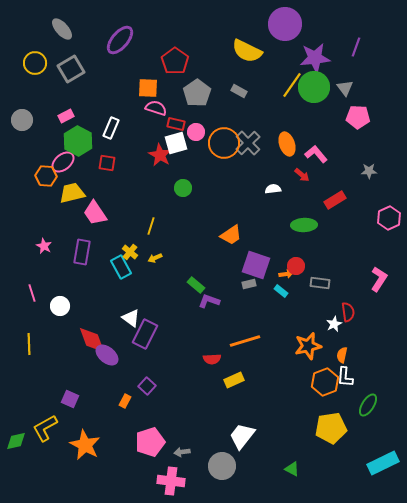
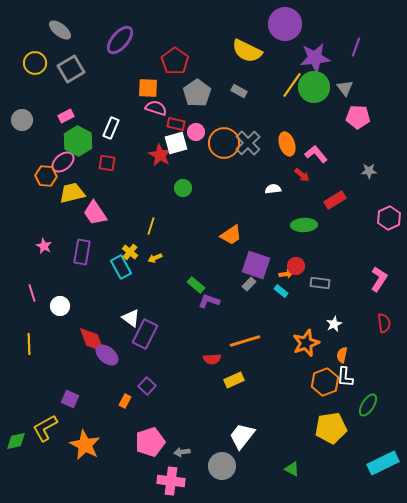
gray ellipse at (62, 29): moved 2 px left, 1 px down; rotated 10 degrees counterclockwise
gray rectangle at (249, 284): rotated 32 degrees counterclockwise
red semicircle at (348, 312): moved 36 px right, 11 px down
orange star at (308, 346): moved 2 px left, 3 px up; rotated 8 degrees counterclockwise
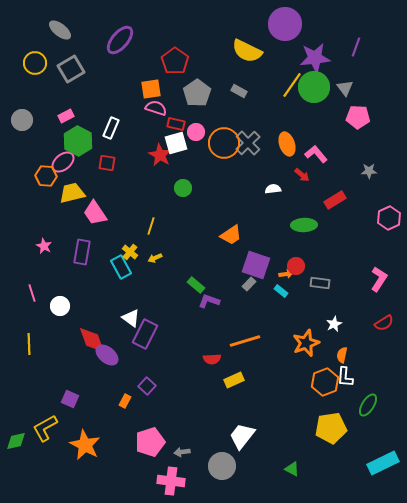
orange square at (148, 88): moved 3 px right, 1 px down; rotated 10 degrees counterclockwise
red semicircle at (384, 323): rotated 66 degrees clockwise
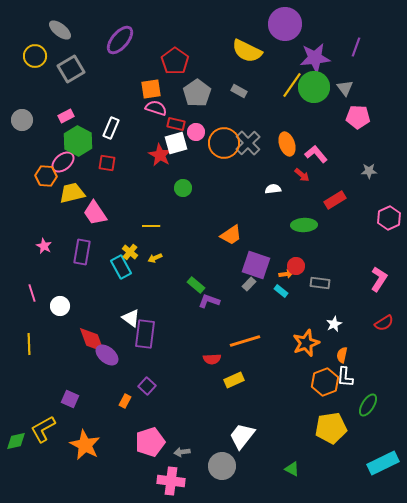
yellow circle at (35, 63): moved 7 px up
yellow line at (151, 226): rotated 72 degrees clockwise
purple rectangle at (145, 334): rotated 20 degrees counterclockwise
yellow L-shape at (45, 428): moved 2 px left, 1 px down
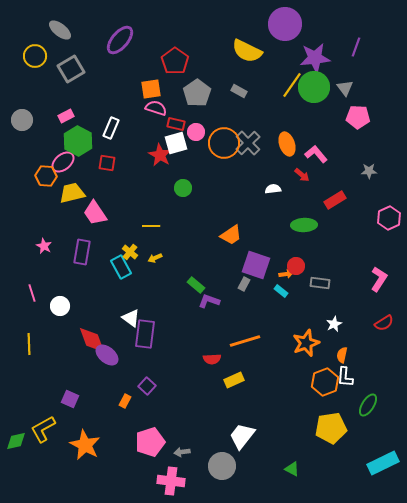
gray rectangle at (249, 284): moved 5 px left; rotated 16 degrees counterclockwise
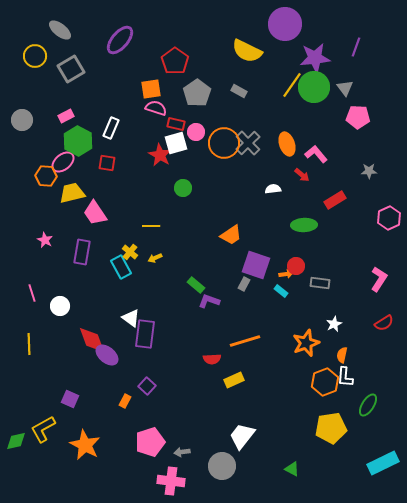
pink star at (44, 246): moved 1 px right, 6 px up
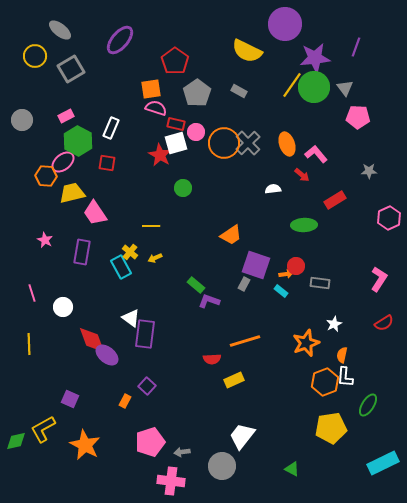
white circle at (60, 306): moved 3 px right, 1 px down
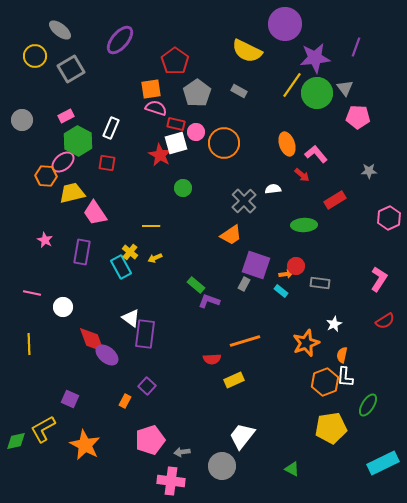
green circle at (314, 87): moved 3 px right, 6 px down
gray cross at (248, 143): moved 4 px left, 58 px down
pink line at (32, 293): rotated 60 degrees counterclockwise
red semicircle at (384, 323): moved 1 px right, 2 px up
pink pentagon at (150, 442): moved 2 px up
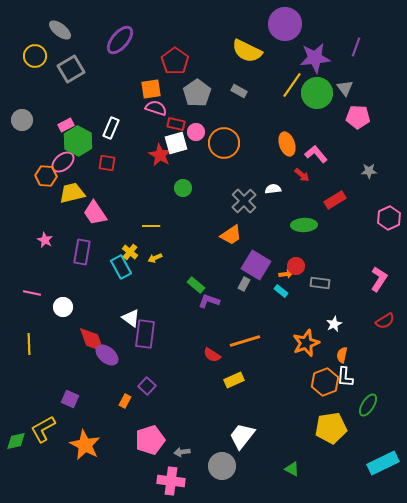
pink rectangle at (66, 116): moved 9 px down
purple square at (256, 265): rotated 12 degrees clockwise
red semicircle at (212, 359): moved 4 px up; rotated 36 degrees clockwise
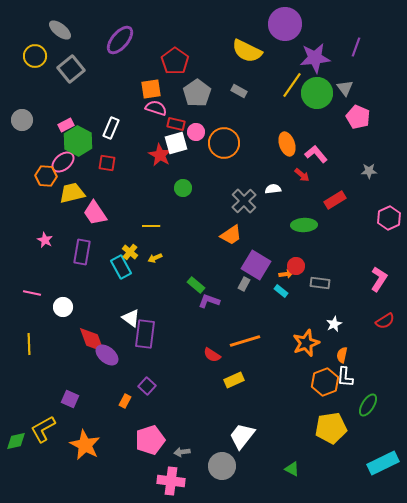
gray square at (71, 69): rotated 8 degrees counterclockwise
pink pentagon at (358, 117): rotated 20 degrees clockwise
